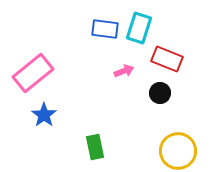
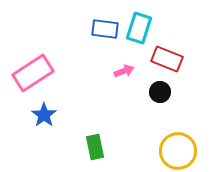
pink rectangle: rotated 6 degrees clockwise
black circle: moved 1 px up
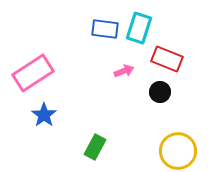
green rectangle: rotated 40 degrees clockwise
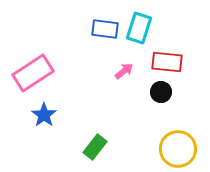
red rectangle: moved 3 px down; rotated 16 degrees counterclockwise
pink arrow: rotated 18 degrees counterclockwise
black circle: moved 1 px right
green rectangle: rotated 10 degrees clockwise
yellow circle: moved 2 px up
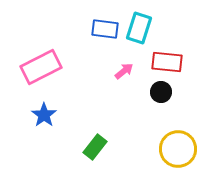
pink rectangle: moved 8 px right, 6 px up; rotated 6 degrees clockwise
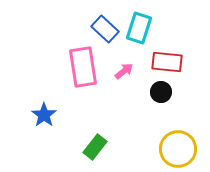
blue rectangle: rotated 36 degrees clockwise
pink rectangle: moved 42 px right; rotated 72 degrees counterclockwise
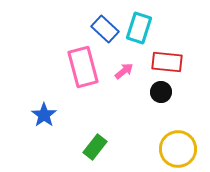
pink rectangle: rotated 6 degrees counterclockwise
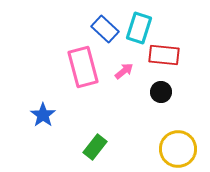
red rectangle: moved 3 px left, 7 px up
blue star: moved 1 px left
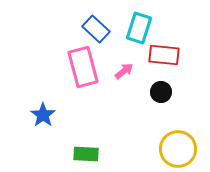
blue rectangle: moved 9 px left
green rectangle: moved 9 px left, 7 px down; rotated 55 degrees clockwise
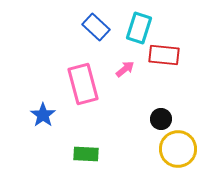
blue rectangle: moved 2 px up
pink rectangle: moved 17 px down
pink arrow: moved 1 px right, 2 px up
black circle: moved 27 px down
